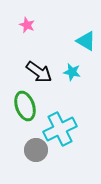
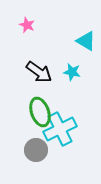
green ellipse: moved 15 px right, 6 px down
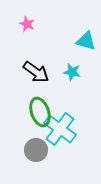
pink star: moved 1 px up
cyan triangle: rotated 15 degrees counterclockwise
black arrow: moved 3 px left
cyan cross: rotated 28 degrees counterclockwise
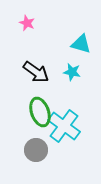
pink star: moved 1 px up
cyan triangle: moved 5 px left, 3 px down
cyan cross: moved 4 px right, 3 px up
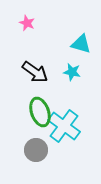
black arrow: moved 1 px left
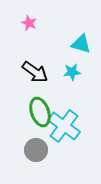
pink star: moved 2 px right
cyan star: rotated 18 degrees counterclockwise
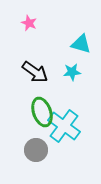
green ellipse: moved 2 px right
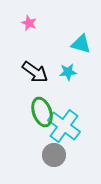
cyan star: moved 4 px left
gray circle: moved 18 px right, 5 px down
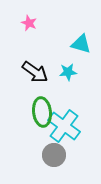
green ellipse: rotated 12 degrees clockwise
